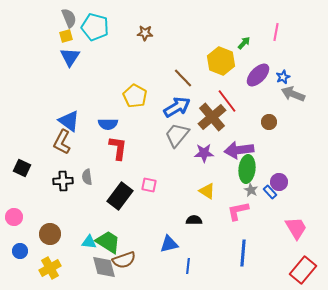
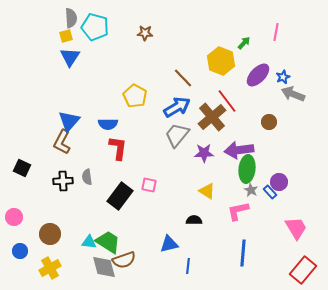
gray semicircle at (69, 18): moved 2 px right; rotated 18 degrees clockwise
blue triangle at (69, 121): rotated 35 degrees clockwise
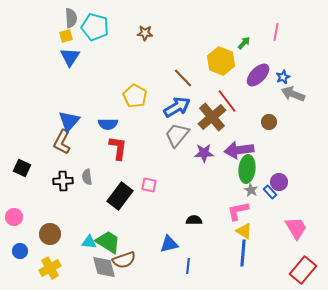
yellow triangle at (207, 191): moved 37 px right, 40 px down
